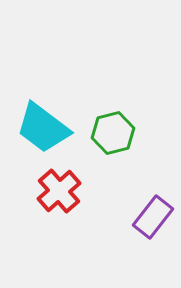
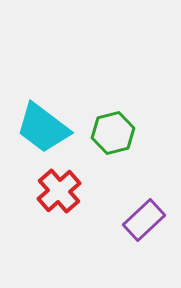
purple rectangle: moved 9 px left, 3 px down; rotated 9 degrees clockwise
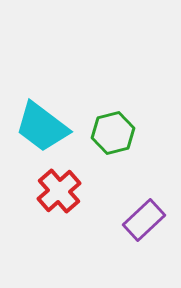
cyan trapezoid: moved 1 px left, 1 px up
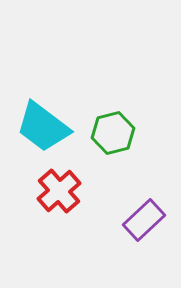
cyan trapezoid: moved 1 px right
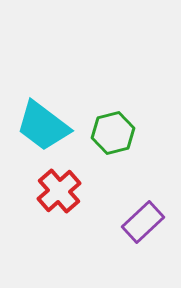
cyan trapezoid: moved 1 px up
purple rectangle: moved 1 px left, 2 px down
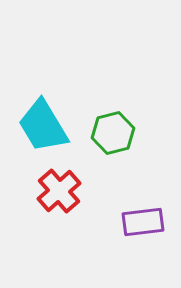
cyan trapezoid: rotated 22 degrees clockwise
purple rectangle: rotated 36 degrees clockwise
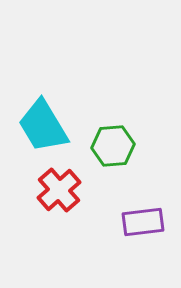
green hexagon: moved 13 px down; rotated 9 degrees clockwise
red cross: moved 1 px up
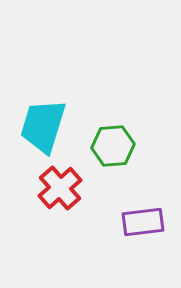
cyan trapezoid: rotated 48 degrees clockwise
red cross: moved 1 px right, 2 px up
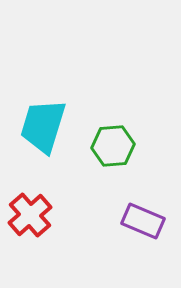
red cross: moved 30 px left, 27 px down
purple rectangle: moved 1 px up; rotated 30 degrees clockwise
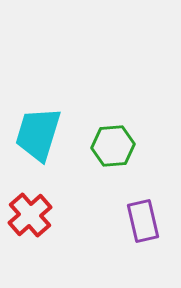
cyan trapezoid: moved 5 px left, 8 px down
purple rectangle: rotated 54 degrees clockwise
